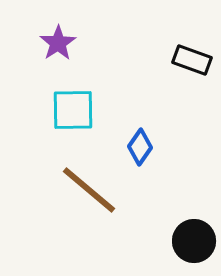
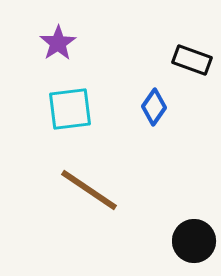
cyan square: moved 3 px left, 1 px up; rotated 6 degrees counterclockwise
blue diamond: moved 14 px right, 40 px up
brown line: rotated 6 degrees counterclockwise
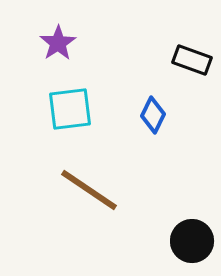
blue diamond: moved 1 px left, 8 px down; rotated 9 degrees counterclockwise
black circle: moved 2 px left
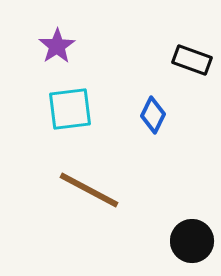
purple star: moved 1 px left, 3 px down
brown line: rotated 6 degrees counterclockwise
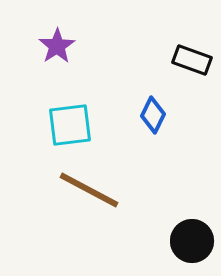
cyan square: moved 16 px down
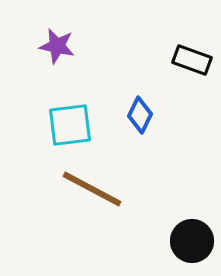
purple star: rotated 27 degrees counterclockwise
blue diamond: moved 13 px left
brown line: moved 3 px right, 1 px up
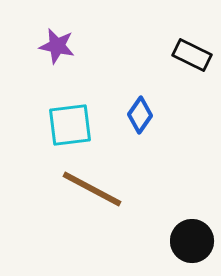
black rectangle: moved 5 px up; rotated 6 degrees clockwise
blue diamond: rotated 9 degrees clockwise
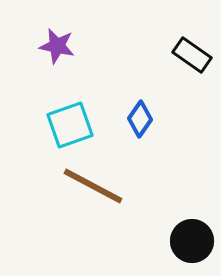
black rectangle: rotated 9 degrees clockwise
blue diamond: moved 4 px down
cyan square: rotated 12 degrees counterclockwise
brown line: moved 1 px right, 3 px up
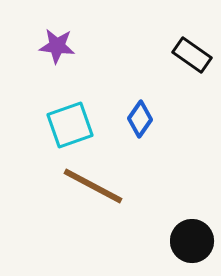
purple star: rotated 6 degrees counterclockwise
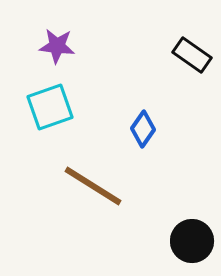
blue diamond: moved 3 px right, 10 px down
cyan square: moved 20 px left, 18 px up
brown line: rotated 4 degrees clockwise
